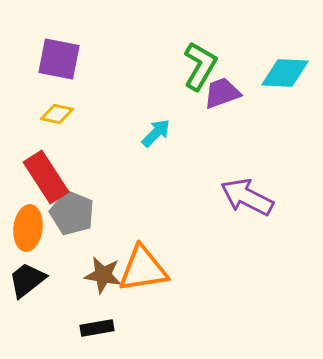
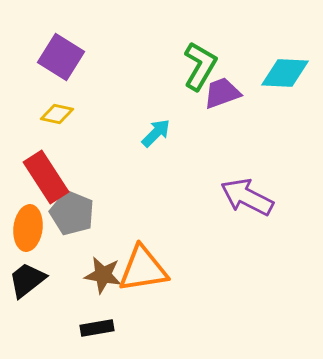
purple square: moved 2 px right, 2 px up; rotated 21 degrees clockwise
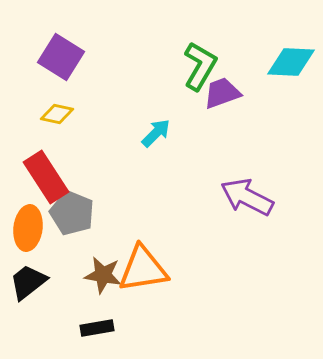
cyan diamond: moved 6 px right, 11 px up
black trapezoid: moved 1 px right, 2 px down
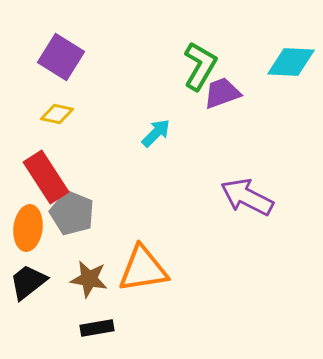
brown star: moved 14 px left, 4 px down
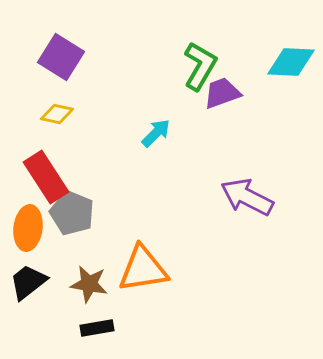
brown star: moved 5 px down
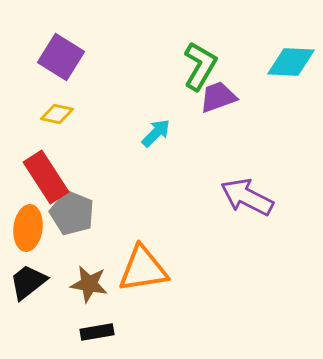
purple trapezoid: moved 4 px left, 4 px down
black rectangle: moved 4 px down
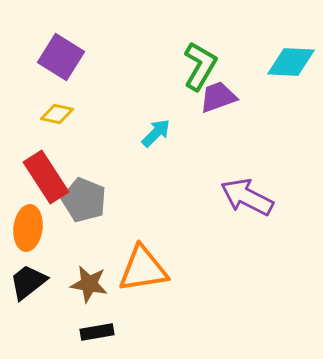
gray pentagon: moved 12 px right, 13 px up
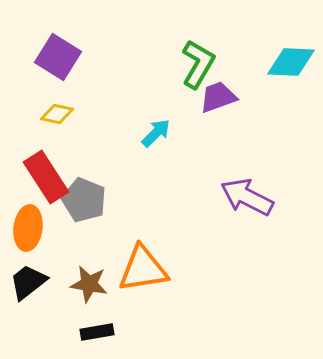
purple square: moved 3 px left
green L-shape: moved 2 px left, 2 px up
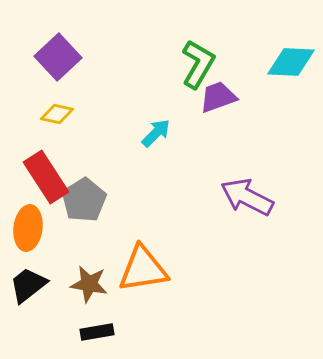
purple square: rotated 15 degrees clockwise
gray pentagon: rotated 18 degrees clockwise
black trapezoid: moved 3 px down
